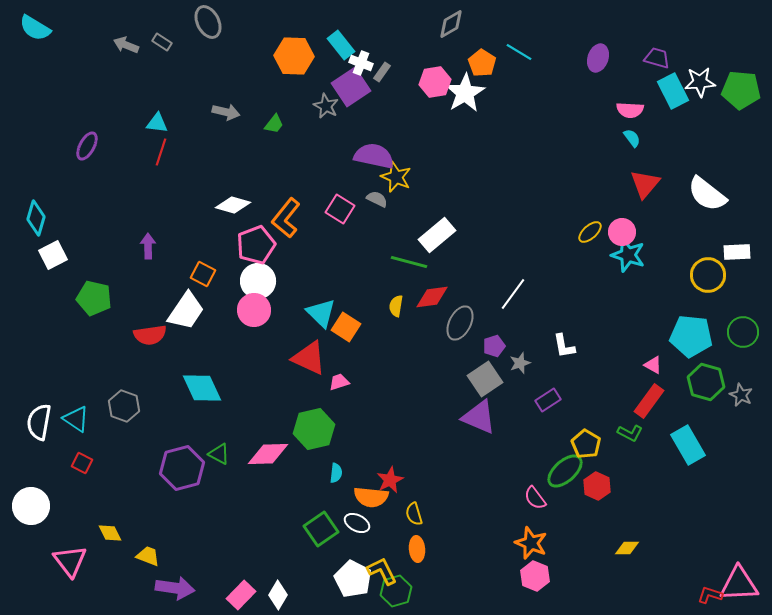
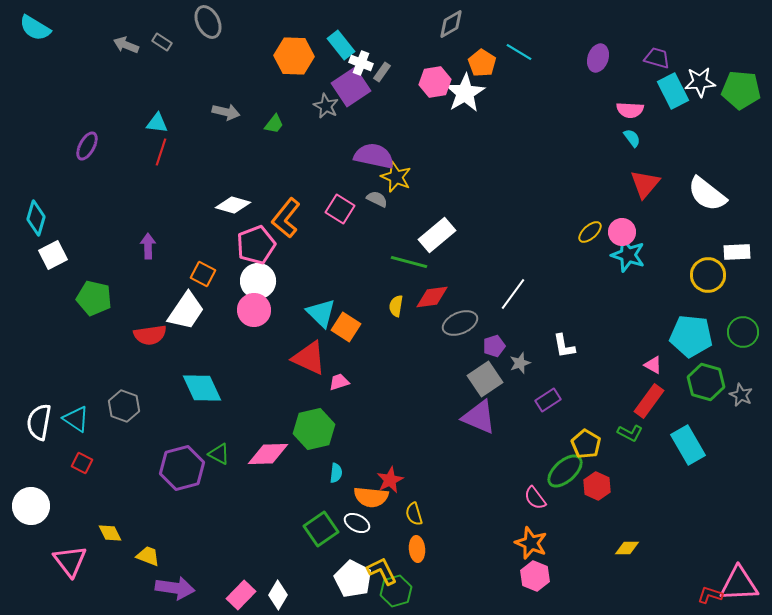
gray ellipse at (460, 323): rotated 40 degrees clockwise
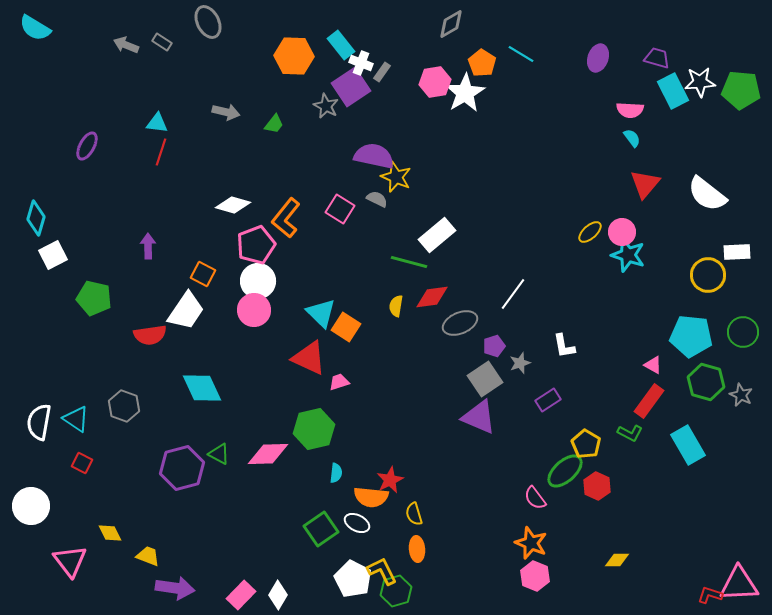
cyan line at (519, 52): moved 2 px right, 2 px down
yellow diamond at (627, 548): moved 10 px left, 12 px down
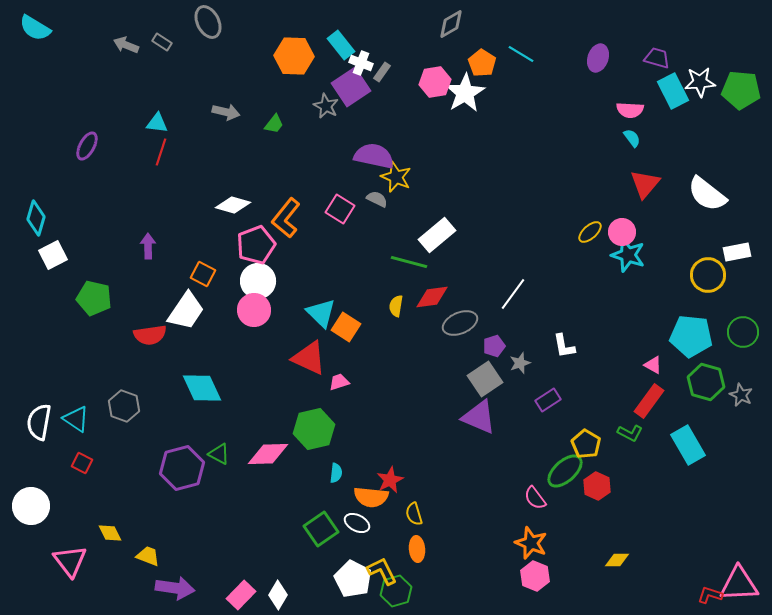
white rectangle at (737, 252): rotated 8 degrees counterclockwise
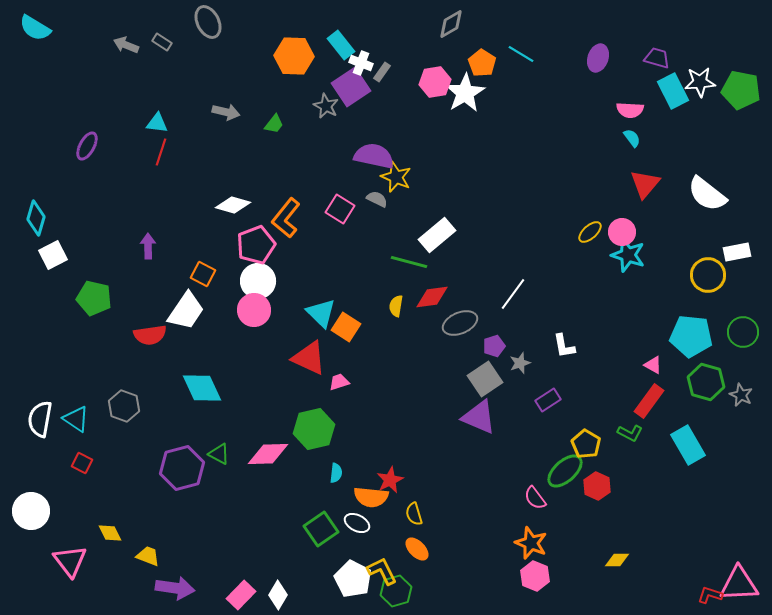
green pentagon at (741, 90): rotated 6 degrees clockwise
white semicircle at (39, 422): moved 1 px right, 3 px up
white circle at (31, 506): moved 5 px down
orange ellipse at (417, 549): rotated 40 degrees counterclockwise
